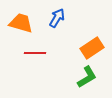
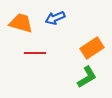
blue arrow: moved 2 px left; rotated 144 degrees counterclockwise
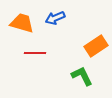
orange trapezoid: moved 1 px right
orange rectangle: moved 4 px right, 2 px up
green L-shape: moved 5 px left, 1 px up; rotated 85 degrees counterclockwise
